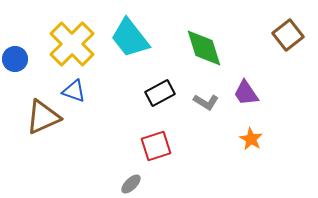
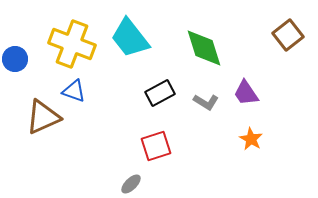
yellow cross: rotated 24 degrees counterclockwise
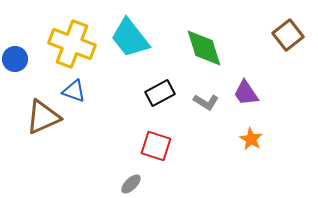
red square: rotated 36 degrees clockwise
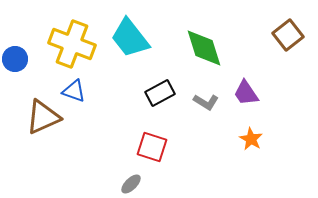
red square: moved 4 px left, 1 px down
